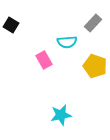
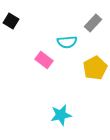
black square: moved 4 px up
pink rectangle: rotated 24 degrees counterclockwise
yellow pentagon: moved 2 px down; rotated 25 degrees clockwise
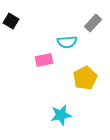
pink rectangle: rotated 48 degrees counterclockwise
yellow pentagon: moved 10 px left, 10 px down
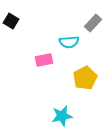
cyan semicircle: moved 2 px right
cyan star: moved 1 px right, 1 px down
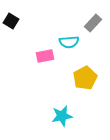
pink rectangle: moved 1 px right, 4 px up
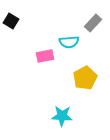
cyan star: rotated 15 degrees clockwise
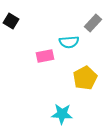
cyan star: moved 2 px up
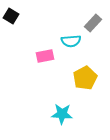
black square: moved 5 px up
cyan semicircle: moved 2 px right, 1 px up
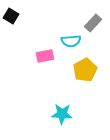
yellow pentagon: moved 8 px up
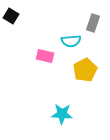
gray rectangle: rotated 24 degrees counterclockwise
pink rectangle: rotated 24 degrees clockwise
